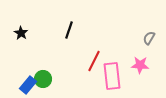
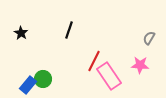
pink rectangle: moved 3 px left; rotated 28 degrees counterclockwise
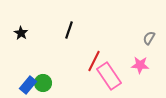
green circle: moved 4 px down
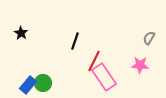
black line: moved 6 px right, 11 px down
pink rectangle: moved 5 px left, 1 px down
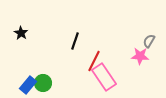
gray semicircle: moved 3 px down
pink star: moved 9 px up
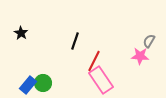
pink rectangle: moved 3 px left, 3 px down
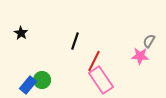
green circle: moved 1 px left, 3 px up
